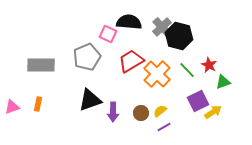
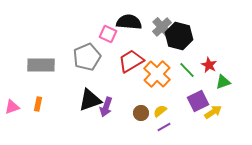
purple arrow: moved 7 px left, 5 px up; rotated 18 degrees clockwise
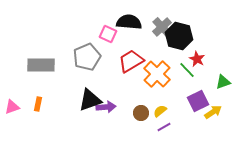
red star: moved 12 px left, 6 px up
purple arrow: rotated 114 degrees counterclockwise
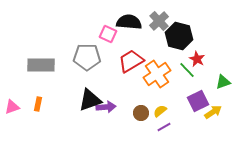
gray cross: moved 3 px left, 6 px up
gray pentagon: rotated 24 degrees clockwise
orange cross: rotated 12 degrees clockwise
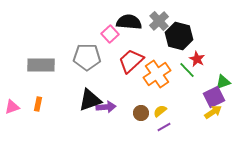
pink square: moved 2 px right; rotated 24 degrees clockwise
red trapezoid: rotated 12 degrees counterclockwise
purple square: moved 16 px right, 4 px up
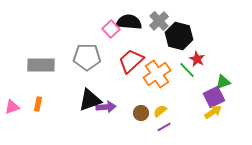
pink square: moved 1 px right, 5 px up
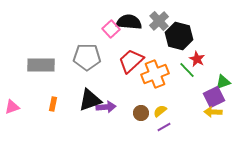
orange cross: moved 2 px left; rotated 12 degrees clockwise
orange rectangle: moved 15 px right
yellow arrow: rotated 144 degrees counterclockwise
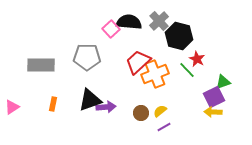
red trapezoid: moved 7 px right, 1 px down
pink triangle: rotated 14 degrees counterclockwise
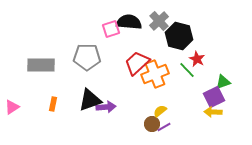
pink square: rotated 24 degrees clockwise
red trapezoid: moved 1 px left, 1 px down
brown circle: moved 11 px right, 11 px down
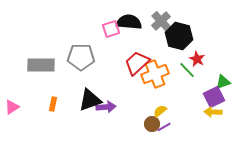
gray cross: moved 2 px right
gray pentagon: moved 6 px left
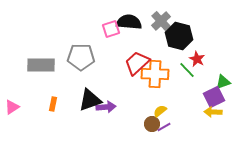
orange cross: rotated 24 degrees clockwise
